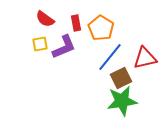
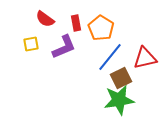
yellow square: moved 9 px left
green star: moved 3 px left, 1 px up
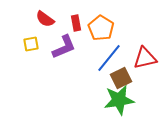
blue line: moved 1 px left, 1 px down
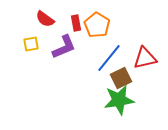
orange pentagon: moved 4 px left, 3 px up
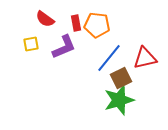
orange pentagon: rotated 25 degrees counterclockwise
green star: rotated 8 degrees counterclockwise
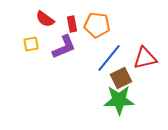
red rectangle: moved 4 px left, 1 px down
green star: rotated 16 degrees clockwise
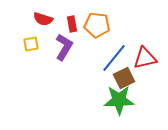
red semicircle: moved 2 px left; rotated 18 degrees counterclockwise
purple L-shape: rotated 36 degrees counterclockwise
blue line: moved 5 px right
brown square: moved 3 px right
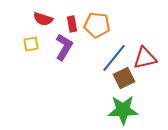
green star: moved 4 px right, 10 px down
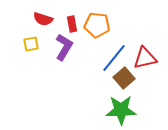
brown square: rotated 15 degrees counterclockwise
green star: moved 2 px left
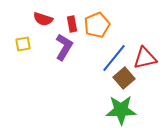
orange pentagon: rotated 30 degrees counterclockwise
yellow square: moved 8 px left
